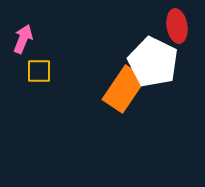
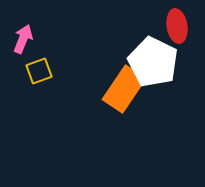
yellow square: rotated 20 degrees counterclockwise
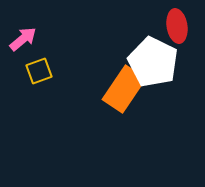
pink arrow: rotated 28 degrees clockwise
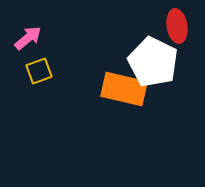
pink arrow: moved 5 px right, 1 px up
orange rectangle: rotated 69 degrees clockwise
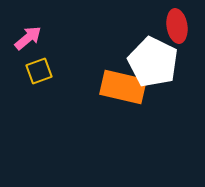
orange rectangle: moved 1 px left, 2 px up
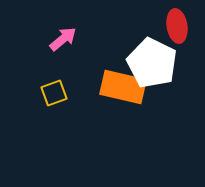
pink arrow: moved 35 px right, 1 px down
white pentagon: moved 1 px left, 1 px down
yellow square: moved 15 px right, 22 px down
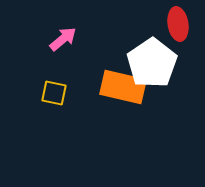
red ellipse: moved 1 px right, 2 px up
white pentagon: rotated 12 degrees clockwise
yellow square: rotated 32 degrees clockwise
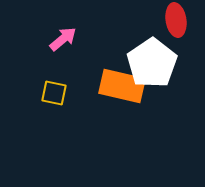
red ellipse: moved 2 px left, 4 px up
orange rectangle: moved 1 px left, 1 px up
